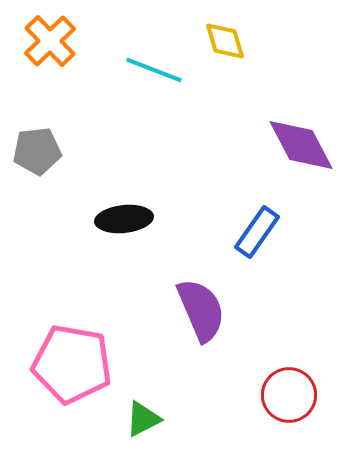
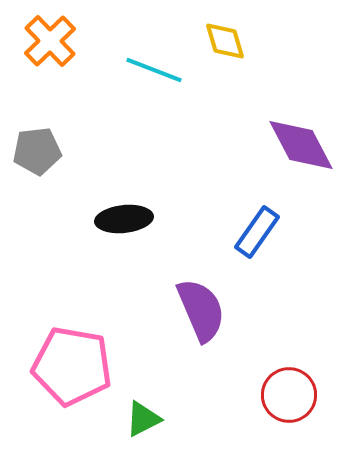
pink pentagon: moved 2 px down
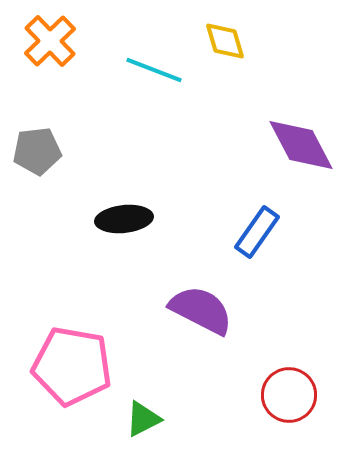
purple semicircle: rotated 40 degrees counterclockwise
